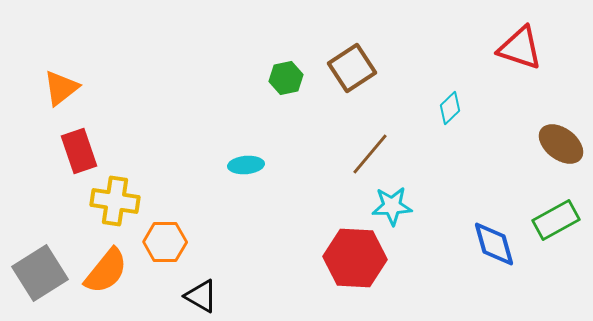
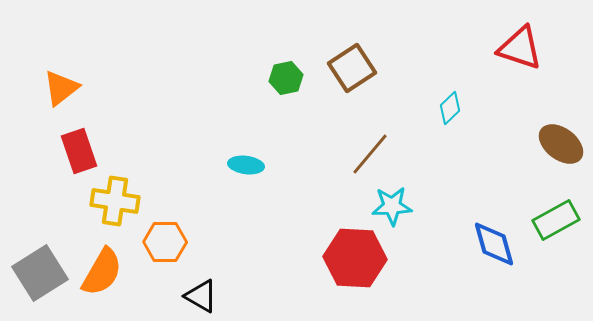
cyan ellipse: rotated 12 degrees clockwise
orange semicircle: moved 4 px left, 1 px down; rotated 9 degrees counterclockwise
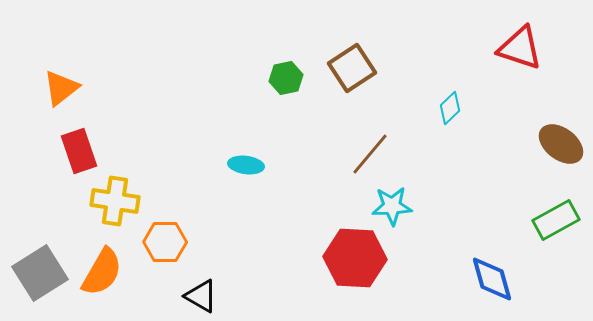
blue diamond: moved 2 px left, 35 px down
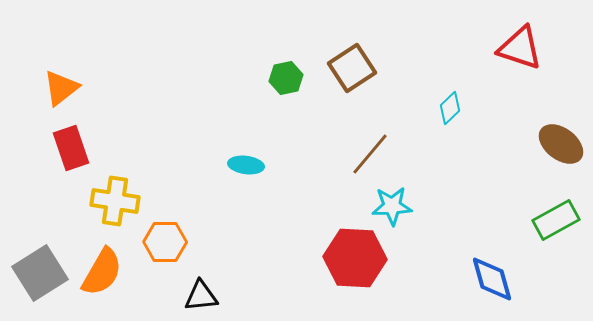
red rectangle: moved 8 px left, 3 px up
black triangle: rotated 36 degrees counterclockwise
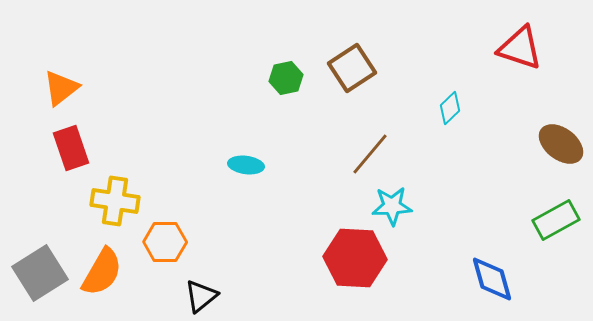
black triangle: rotated 33 degrees counterclockwise
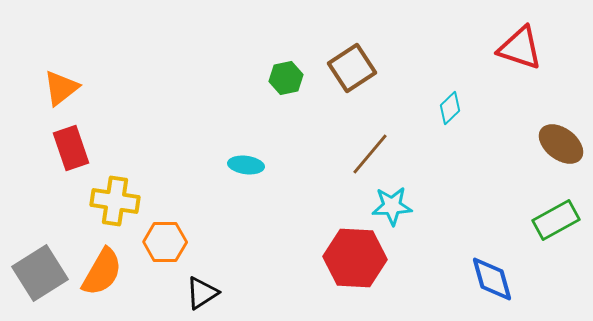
black triangle: moved 1 px right, 3 px up; rotated 6 degrees clockwise
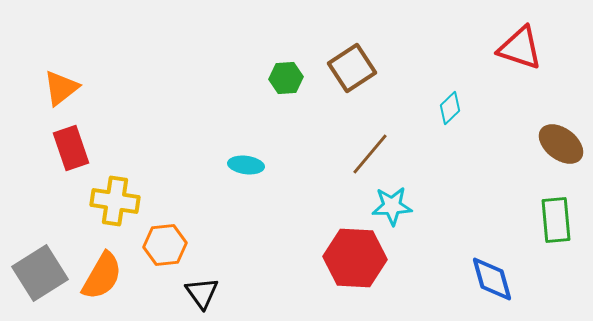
green hexagon: rotated 8 degrees clockwise
green rectangle: rotated 66 degrees counterclockwise
orange hexagon: moved 3 px down; rotated 6 degrees counterclockwise
orange semicircle: moved 4 px down
black triangle: rotated 33 degrees counterclockwise
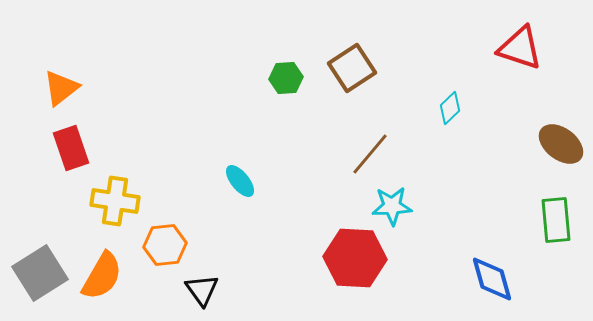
cyan ellipse: moved 6 px left, 16 px down; rotated 44 degrees clockwise
black triangle: moved 3 px up
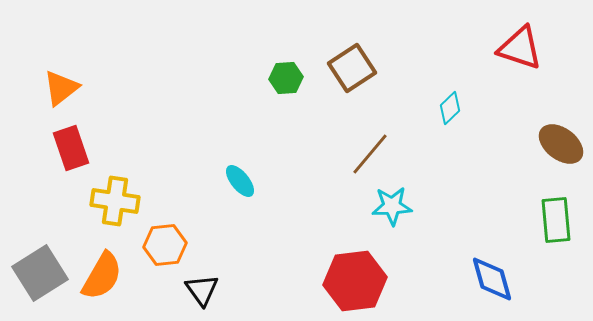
red hexagon: moved 23 px down; rotated 10 degrees counterclockwise
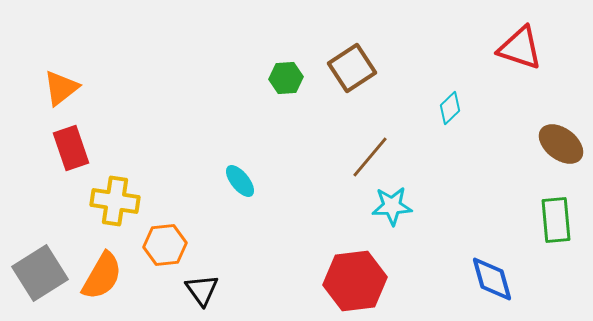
brown line: moved 3 px down
